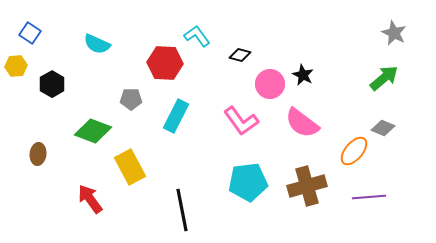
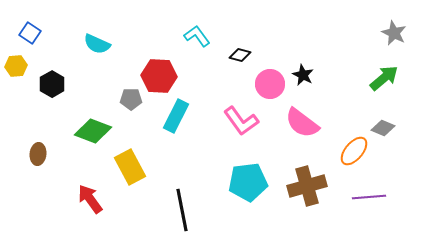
red hexagon: moved 6 px left, 13 px down
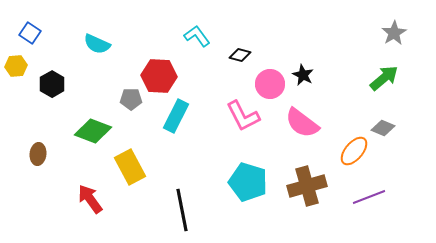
gray star: rotated 15 degrees clockwise
pink L-shape: moved 2 px right, 5 px up; rotated 9 degrees clockwise
cyan pentagon: rotated 24 degrees clockwise
purple line: rotated 16 degrees counterclockwise
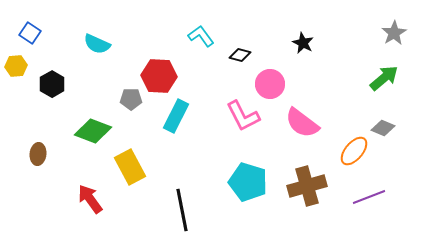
cyan L-shape: moved 4 px right
black star: moved 32 px up
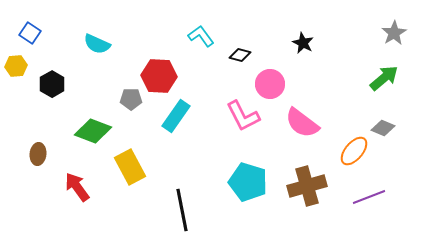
cyan rectangle: rotated 8 degrees clockwise
red arrow: moved 13 px left, 12 px up
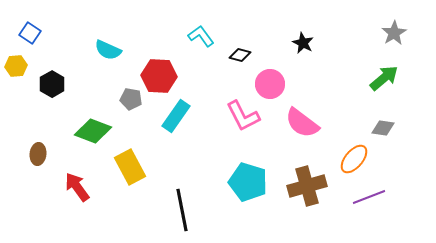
cyan semicircle: moved 11 px right, 6 px down
gray pentagon: rotated 10 degrees clockwise
gray diamond: rotated 15 degrees counterclockwise
orange ellipse: moved 8 px down
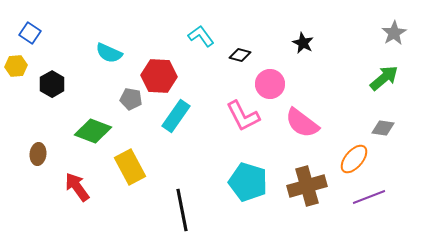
cyan semicircle: moved 1 px right, 3 px down
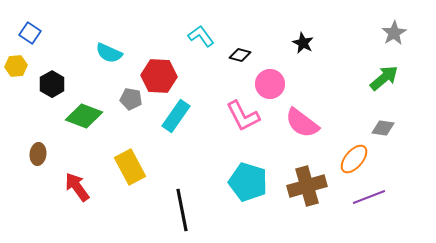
green diamond: moved 9 px left, 15 px up
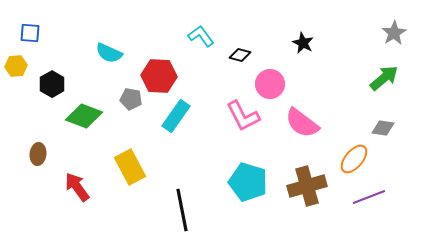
blue square: rotated 30 degrees counterclockwise
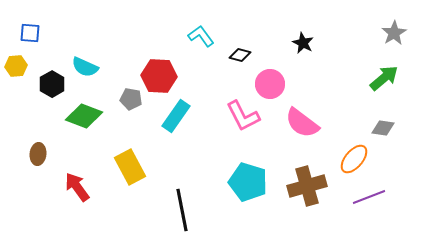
cyan semicircle: moved 24 px left, 14 px down
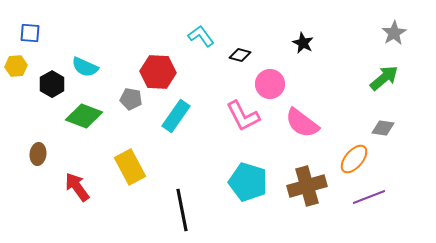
red hexagon: moved 1 px left, 4 px up
